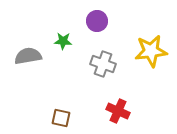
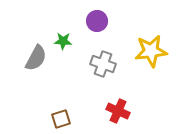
gray semicircle: moved 8 px right, 2 px down; rotated 128 degrees clockwise
brown square: moved 1 px down; rotated 30 degrees counterclockwise
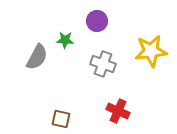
green star: moved 2 px right, 1 px up
gray semicircle: moved 1 px right, 1 px up
brown square: rotated 30 degrees clockwise
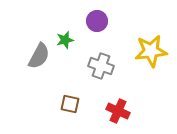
green star: rotated 18 degrees counterclockwise
gray semicircle: moved 2 px right, 1 px up
gray cross: moved 2 px left, 2 px down
brown square: moved 9 px right, 15 px up
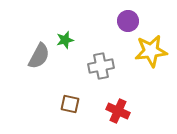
purple circle: moved 31 px right
gray cross: rotated 30 degrees counterclockwise
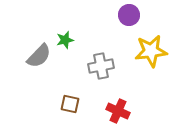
purple circle: moved 1 px right, 6 px up
gray semicircle: rotated 16 degrees clockwise
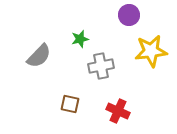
green star: moved 15 px right, 1 px up
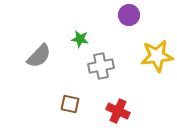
green star: rotated 24 degrees clockwise
yellow star: moved 6 px right, 5 px down
